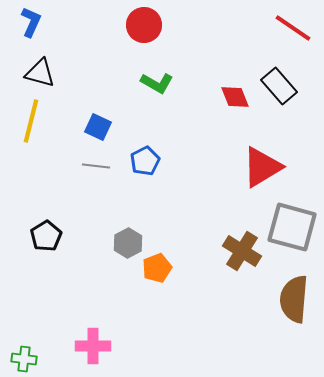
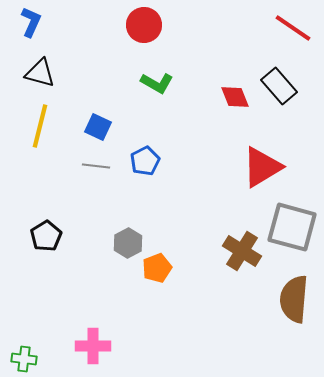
yellow line: moved 9 px right, 5 px down
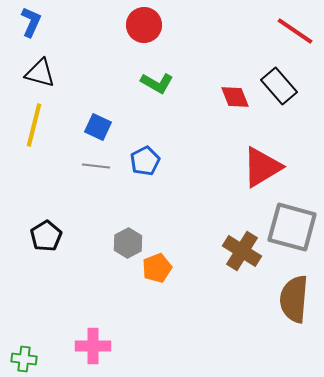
red line: moved 2 px right, 3 px down
yellow line: moved 6 px left, 1 px up
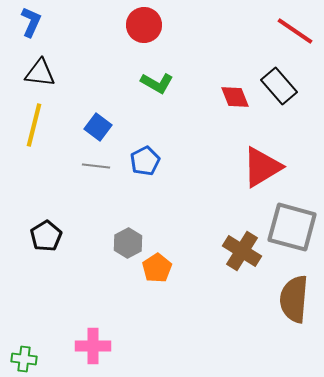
black triangle: rotated 8 degrees counterclockwise
blue square: rotated 12 degrees clockwise
orange pentagon: rotated 12 degrees counterclockwise
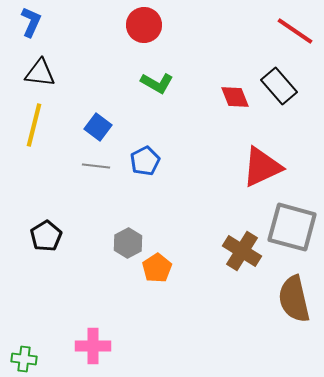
red triangle: rotated 6 degrees clockwise
brown semicircle: rotated 18 degrees counterclockwise
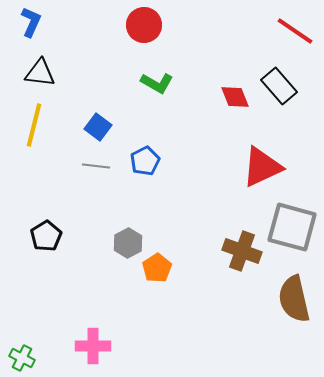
brown cross: rotated 12 degrees counterclockwise
green cross: moved 2 px left, 1 px up; rotated 20 degrees clockwise
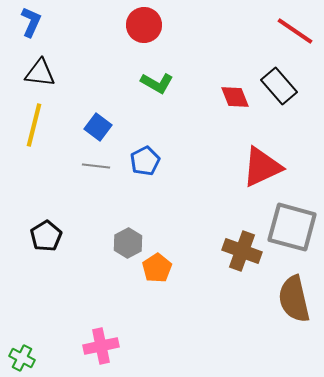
pink cross: moved 8 px right; rotated 12 degrees counterclockwise
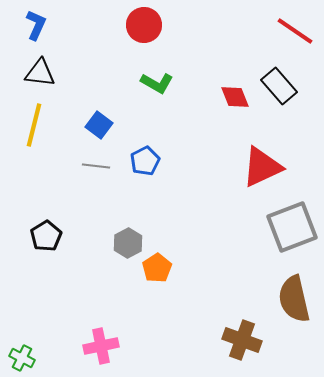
blue L-shape: moved 5 px right, 3 px down
blue square: moved 1 px right, 2 px up
gray square: rotated 36 degrees counterclockwise
brown cross: moved 89 px down
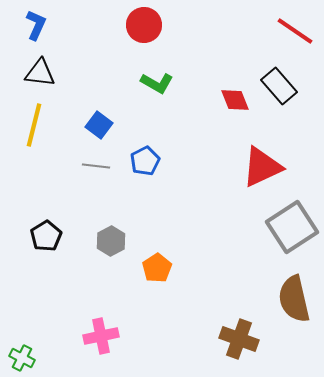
red diamond: moved 3 px down
gray square: rotated 12 degrees counterclockwise
gray hexagon: moved 17 px left, 2 px up
brown cross: moved 3 px left, 1 px up
pink cross: moved 10 px up
